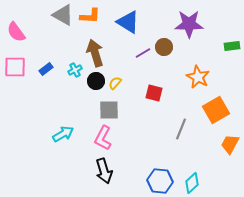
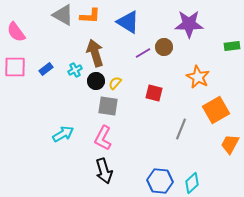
gray square: moved 1 px left, 4 px up; rotated 10 degrees clockwise
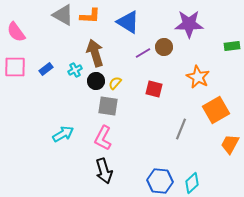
red square: moved 4 px up
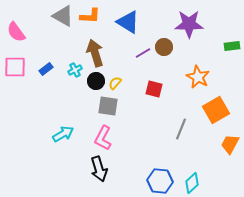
gray triangle: moved 1 px down
black arrow: moved 5 px left, 2 px up
